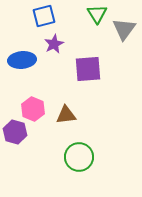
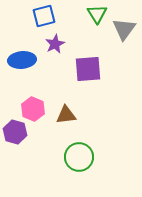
purple star: moved 1 px right
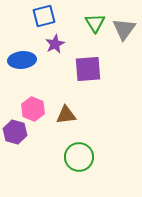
green triangle: moved 2 px left, 9 px down
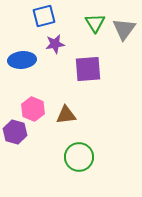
purple star: rotated 18 degrees clockwise
